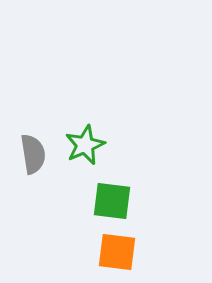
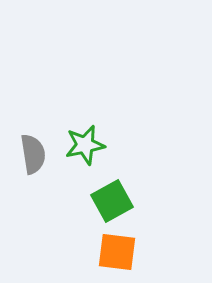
green star: rotated 12 degrees clockwise
green square: rotated 36 degrees counterclockwise
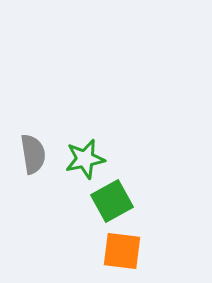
green star: moved 14 px down
orange square: moved 5 px right, 1 px up
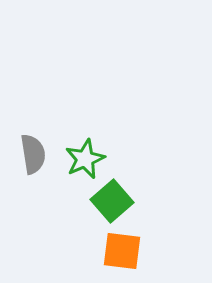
green star: rotated 12 degrees counterclockwise
green square: rotated 12 degrees counterclockwise
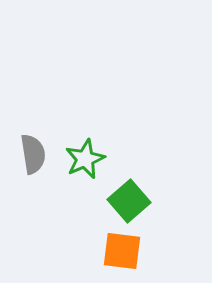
green square: moved 17 px right
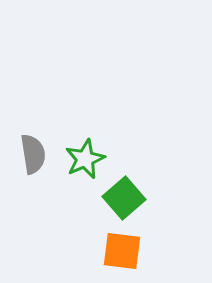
green square: moved 5 px left, 3 px up
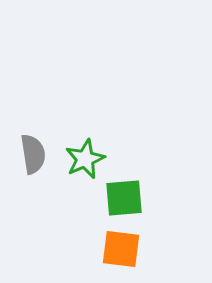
green square: rotated 36 degrees clockwise
orange square: moved 1 px left, 2 px up
